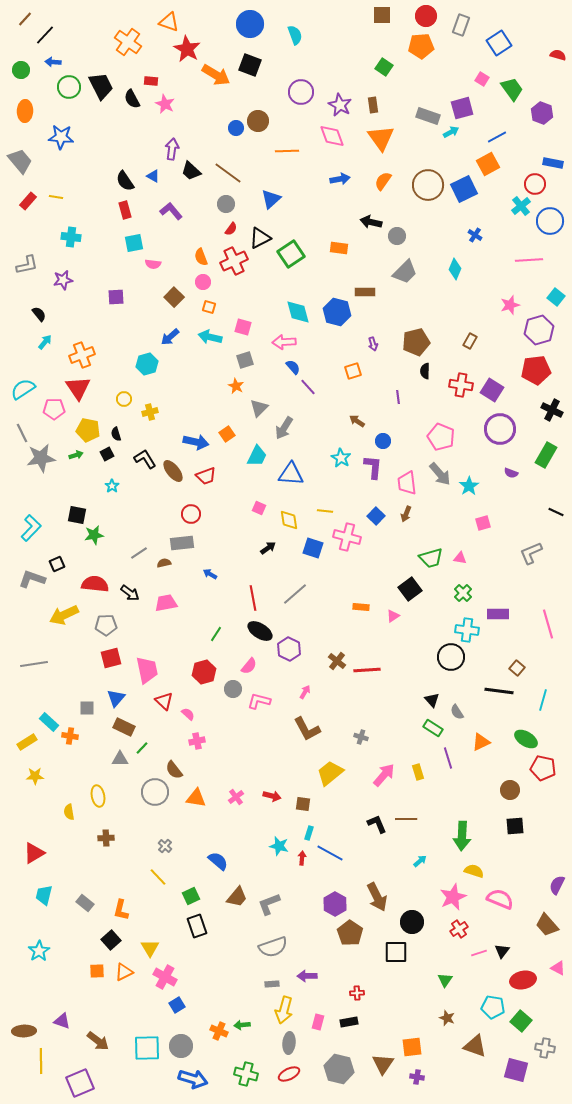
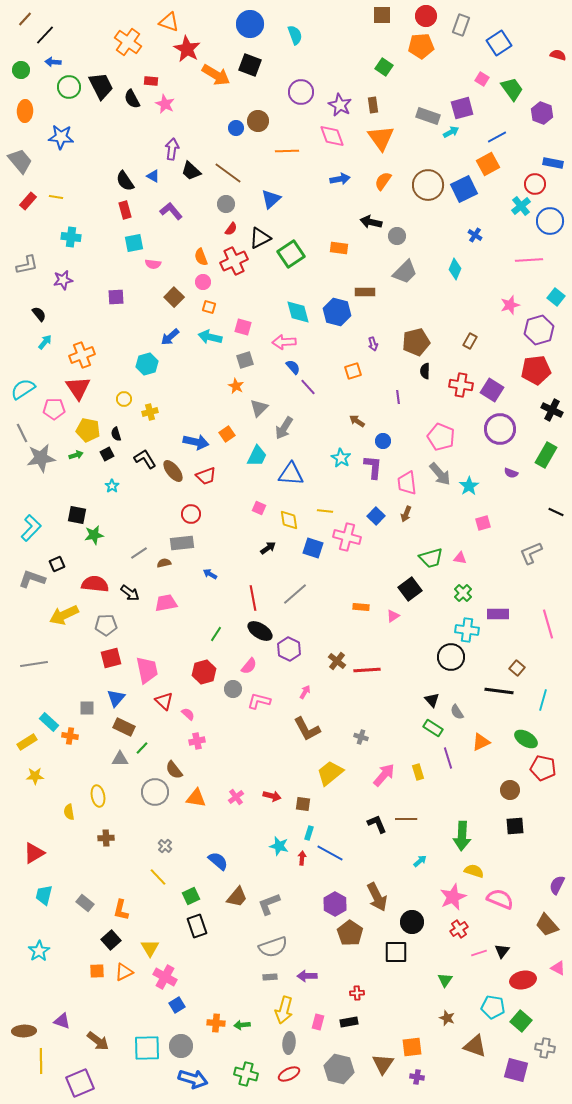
gray rectangle at (272, 984): moved 2 px left, 7 px up
orange cross at (219, 1031): moved 3 px left, 8 px up; rotated 18 degrees counterclockwise
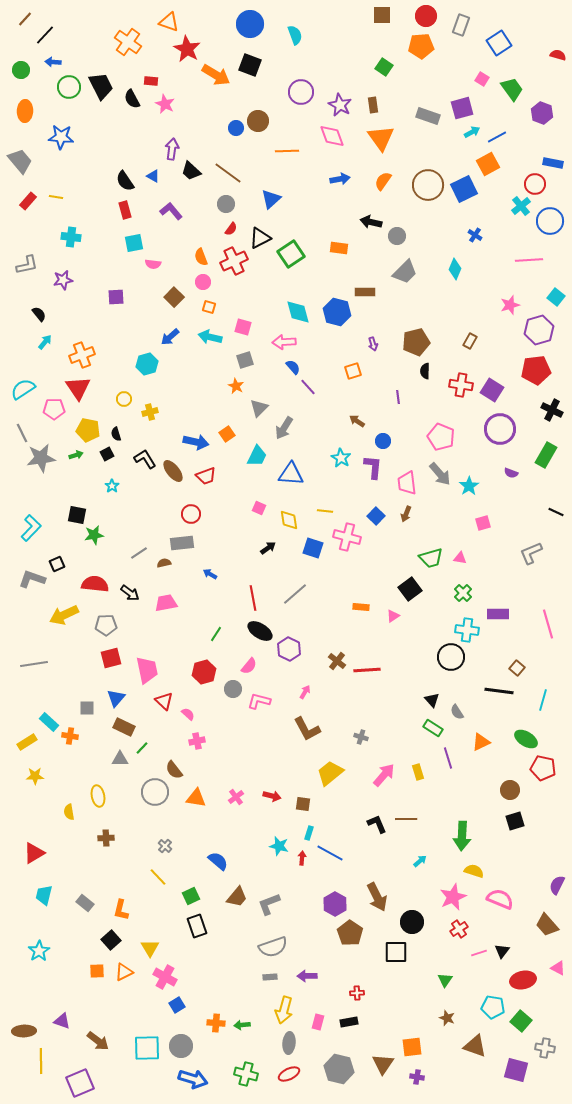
cyan arrow at (451, 132): moved 21 px right
black square at (515, 826): moved 5 px up; rotated 12 degrees counterclockwise
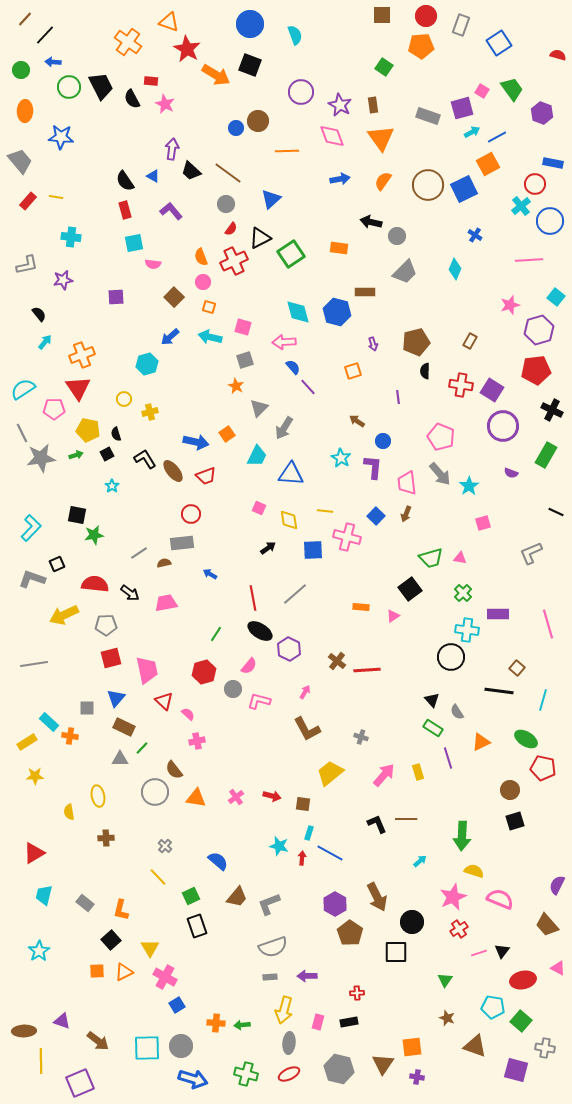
pink square at (482, 79): moved 12 px down
purple circle at (500, 429): moved 3 px right, 3 px up
blue square at (313, 548): moved 2 px down; rotated 20 degrees counterclockwise
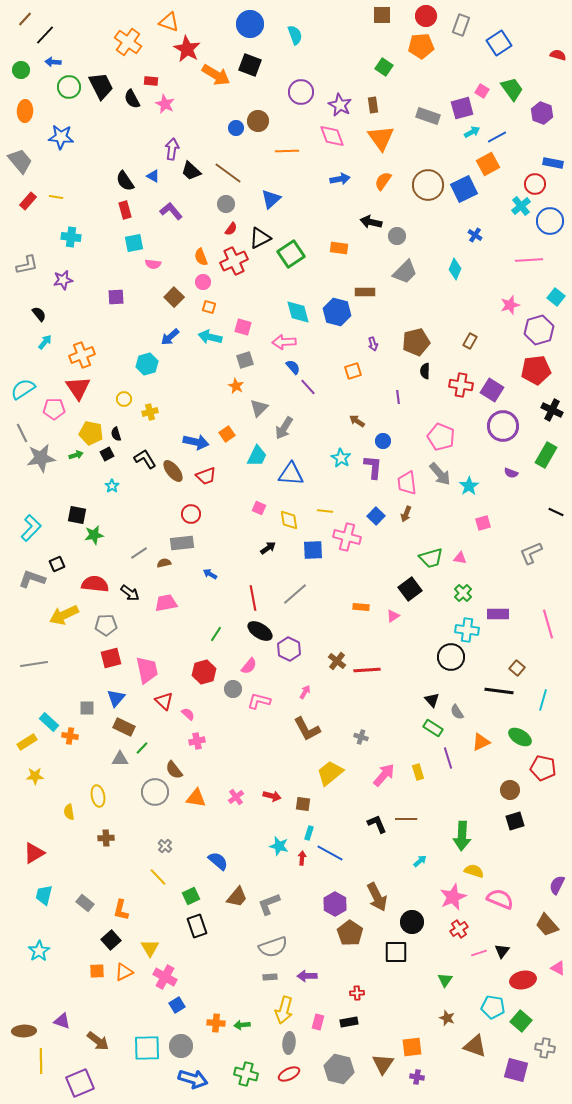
yellow pentagon at (88, 430): moved 3 px right, 3 px down
green ellipse at (526, 739): moved 6 px left, 2 px up
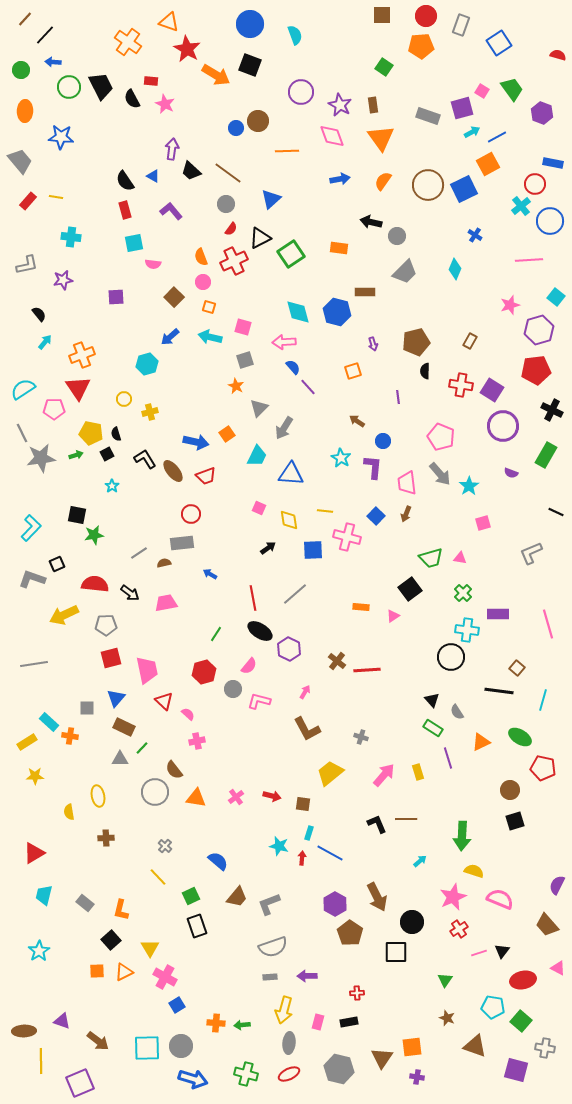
brown triangle at (383, 1064): moved 1 px left, 6 px up
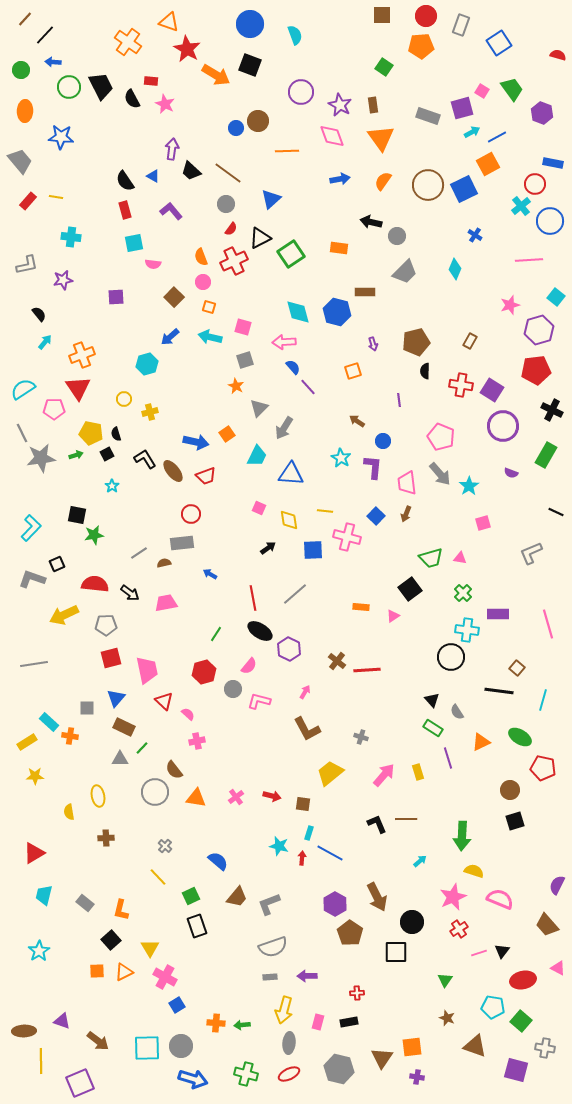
purple line at (398, 397): moved 1 px right, 3 px down
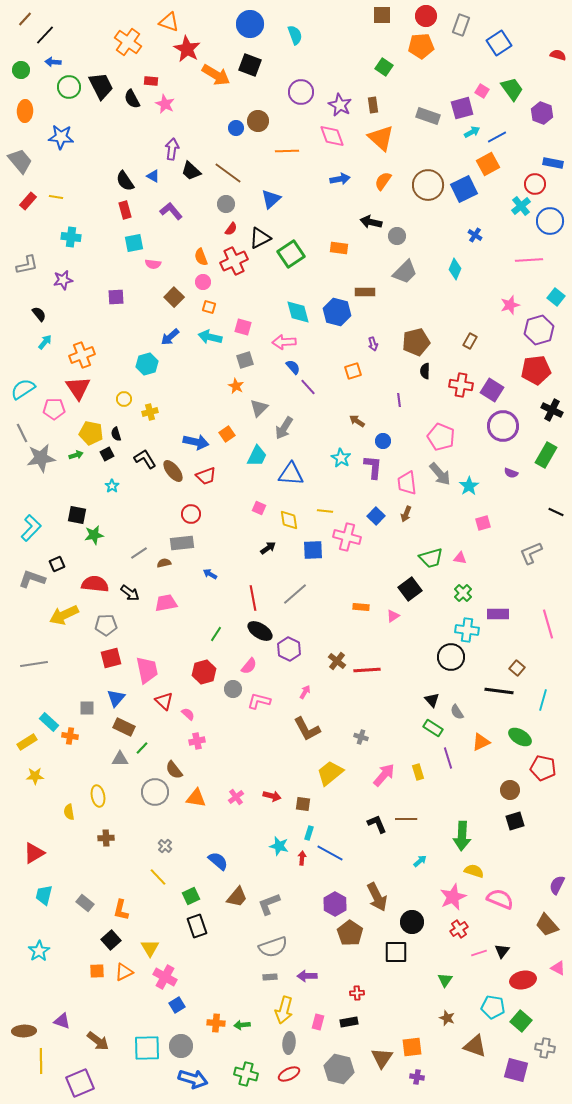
orange triangle at (381, 138): rotated 12 degrees counterclockwise
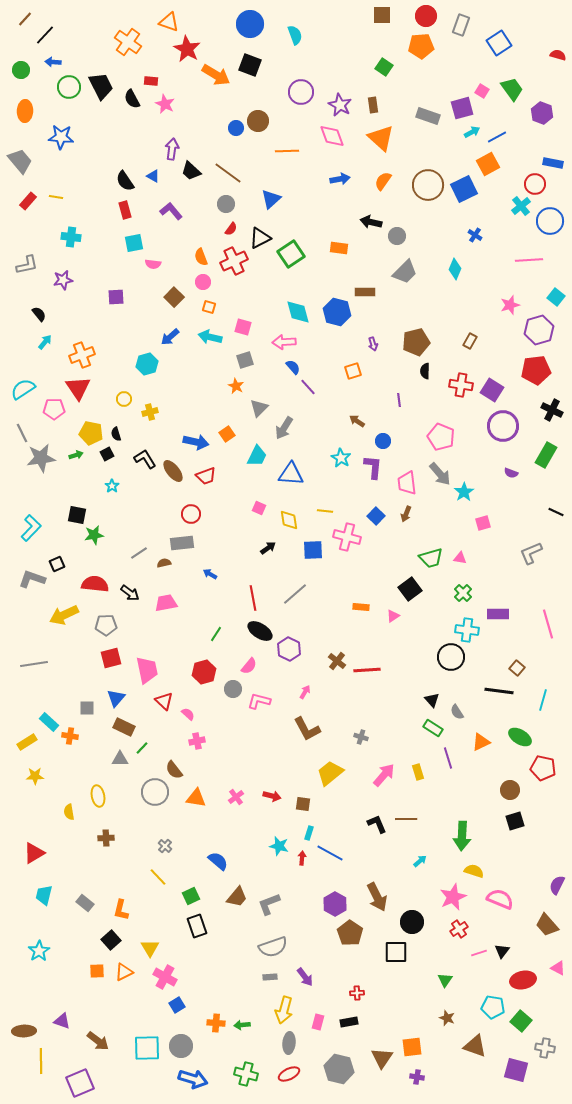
cyan star at (469, 486): moved 5 px left, 6 px down
purple arrow at (307, 976): moved 2 px left, 1 px down; rotated 126 degrees counterclockwise
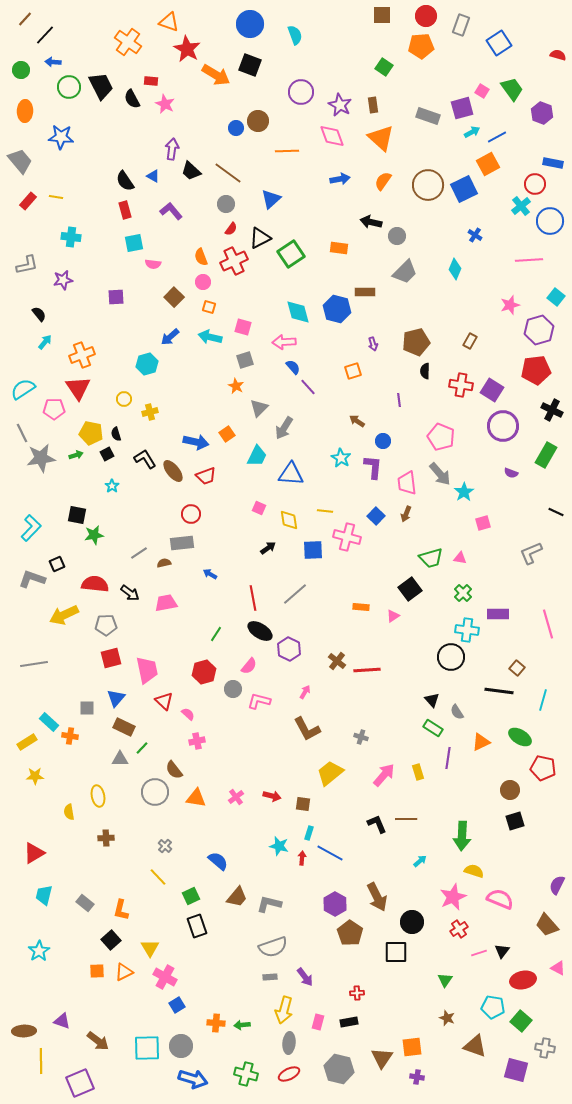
blue hexagon at (337, 312): moved 3 px up
purple line at (448, 758): rotated 25 degrees clockwise
gray L-shape at (269, 904): rotated 35 degrees clockwise
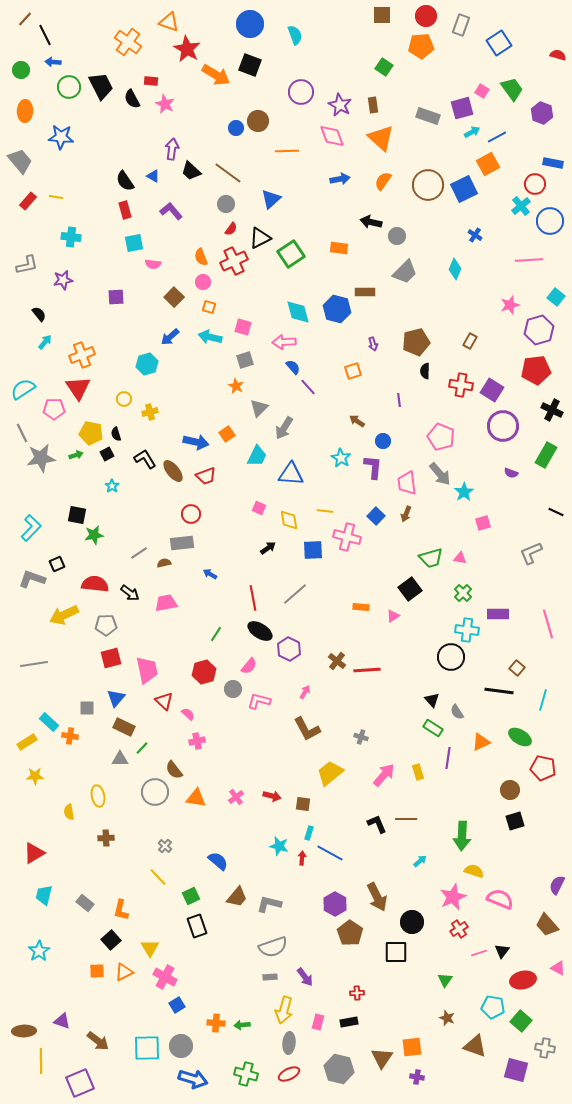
black line at (45, 35): rotated 70 degrees counterclockwise
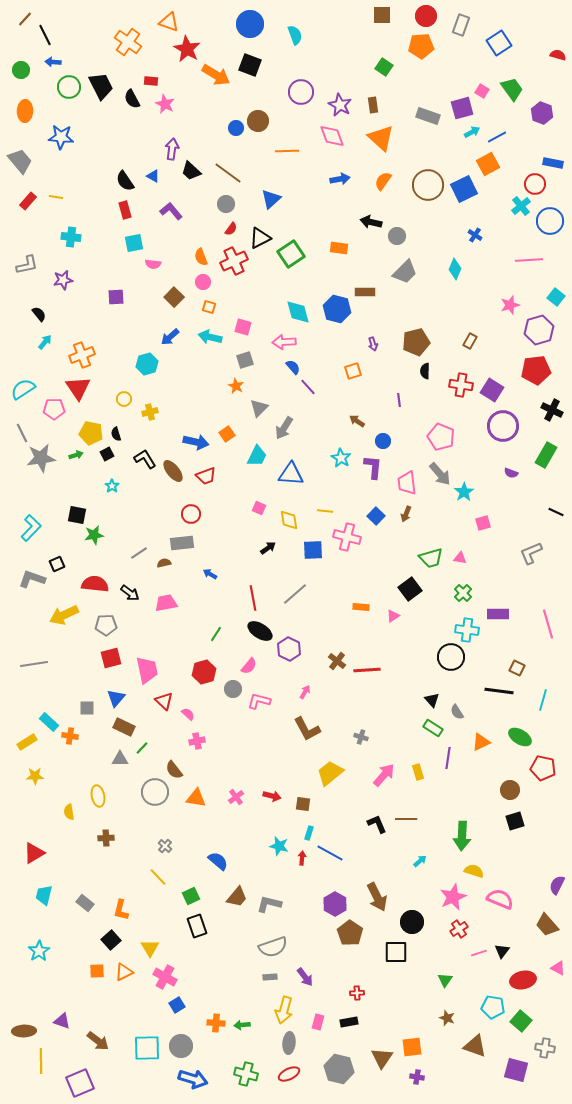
brown square at (517, 668): rotated 14 degrees counterclockwise
